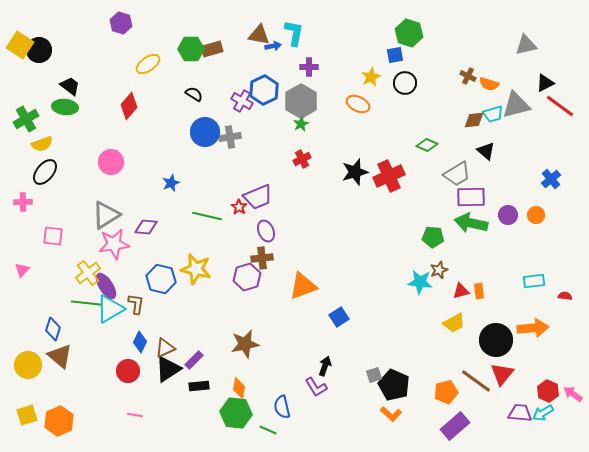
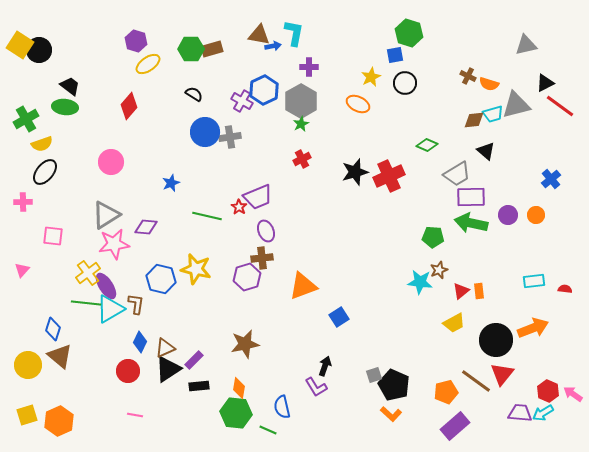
purple hexagon at (121, 23): moved 15 px right, 18 px down
red triangle at (461, 291): rotated 24 degrees counterclockwise
red semicircle at (565, 296): moved 7 px up
orange arrow at (533, 328): rotated 16 degrees counterclockwise
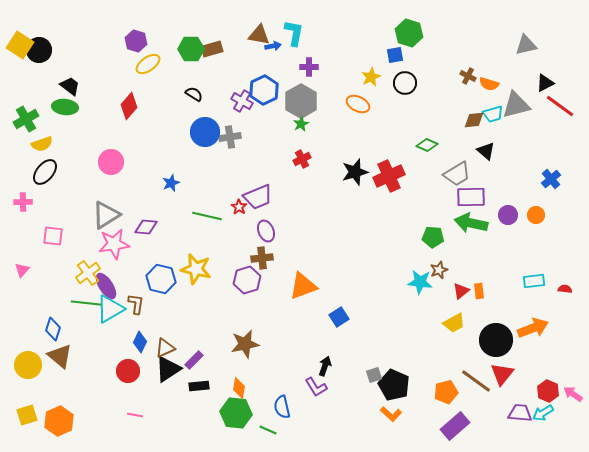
purple hexagon at (247, 277): moved 3 px down
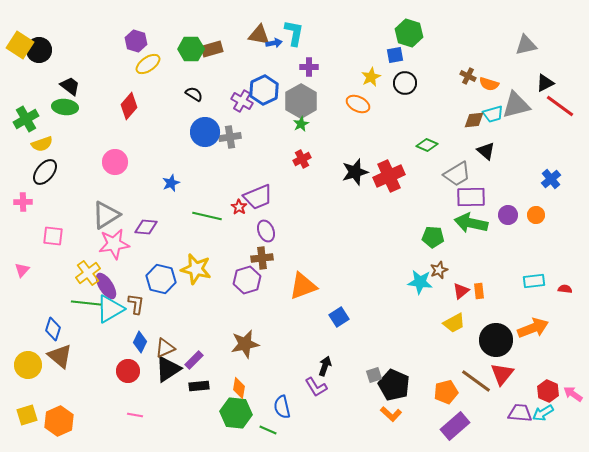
blue arrow at (273, 46): moved 1 px right, 3 px up
pink circle at (111, 162): moved 4 px right
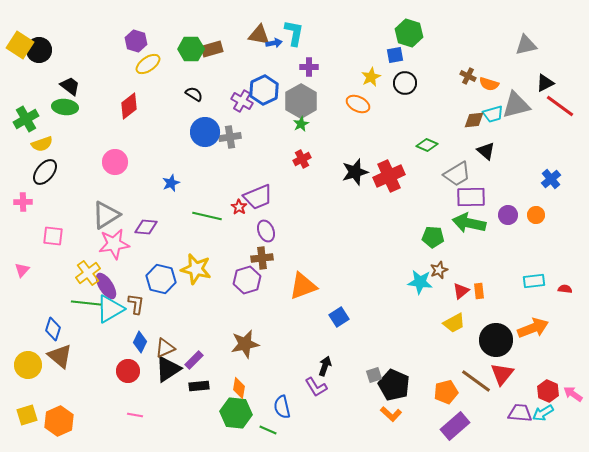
red diamond at (129, 106): rotated 12 degrees clockwise
green arrow at (471, 223): moved 2 px left
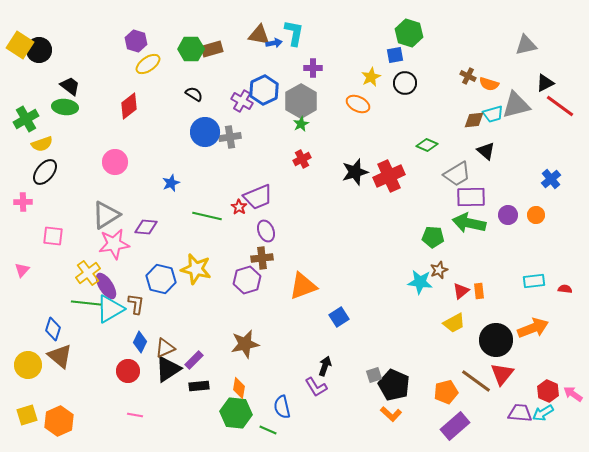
purple cross at (309, 67): moved 4 px right, 1 px down
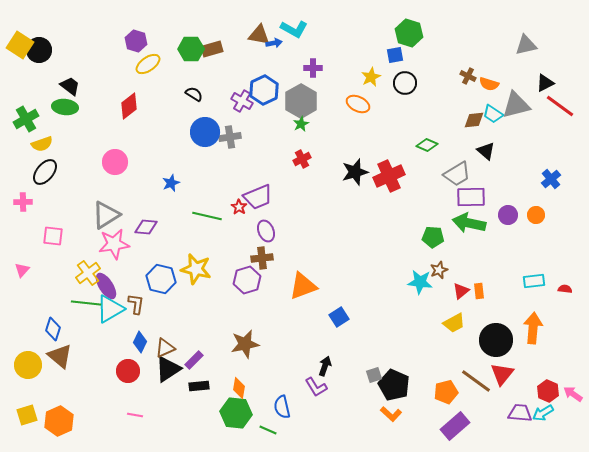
cyan L-shape at (294, 33): moved 4 px up; rotated 108 degrees clockwise
cyan trapezoid at (493, 114): rotated 50 degrees clockwise
orange arrow at (533, 328): rotated 64 degrees counterclockwise
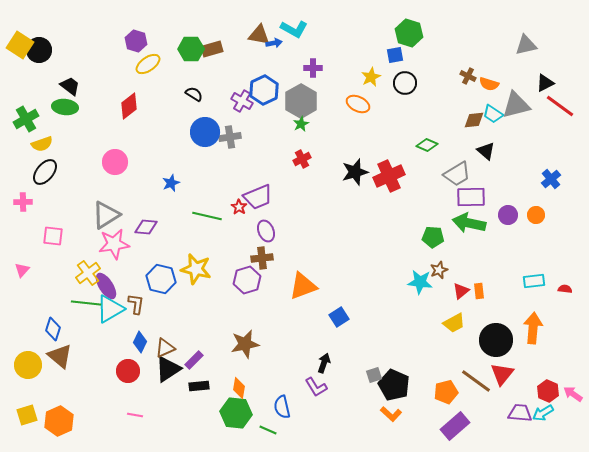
black arrow at (325, 366): moved 1 px left, 3 px up
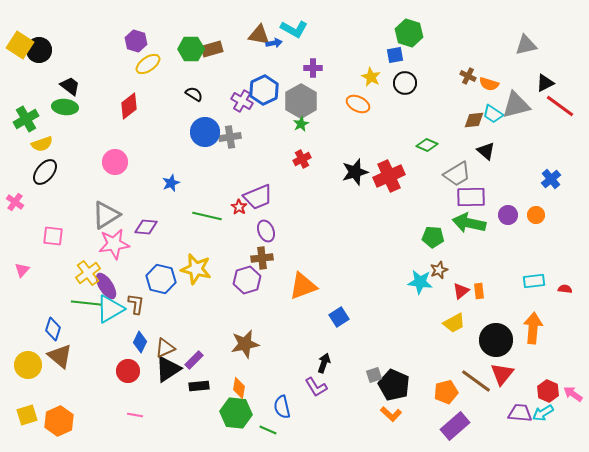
yellow star at (371, 77): rotated 18 degrees counterclockwise
pink cross at (23, 202): moved 8 px left; rotated 36 degrees clockwise
